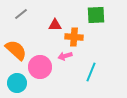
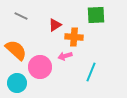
gray line: moved 2 px down; rotated 64 degrees clockwise
red triangle: rotated 32 degrees counterclockwise
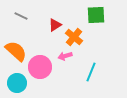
orange cross: rotated 36 degrees clockwise
orange semicircle: moved 1 px down
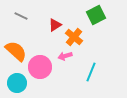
green square: rotated 24 degrees counterclockwise
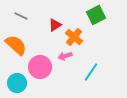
orange semicircle: moved 6 px up
cyan line: rotated 12 degrees clockwise
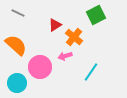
gray line: moved 3 px left, 3 px up
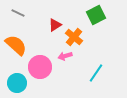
cyan line: moved 5 px right, 1 px down
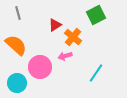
gray line: rotated 48 degrees clockwise
orange cross: moved 1 px left
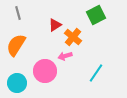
orange semicircle: rotated 100 degrees counterclockwise
pink circle: moved 5 px right, 4 px down
